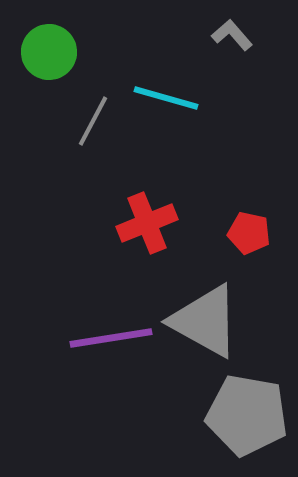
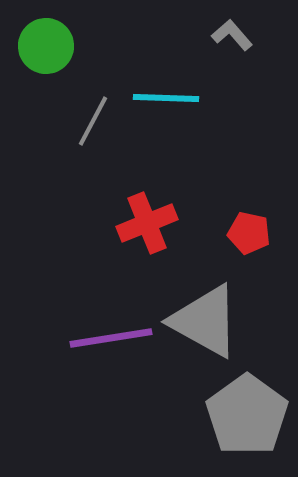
green circle: moved 3 px left, 6 px up
cyan line: rotated 14 degrees counterclockwise
gray pentagon: rotated 26 degrees clockwise
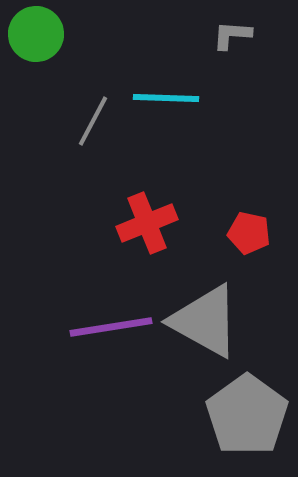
gray L-shape: rotated 45 degrees counterclockwise
green circle: moved 10 px left, 12 px up
purple line: moved 11 px up
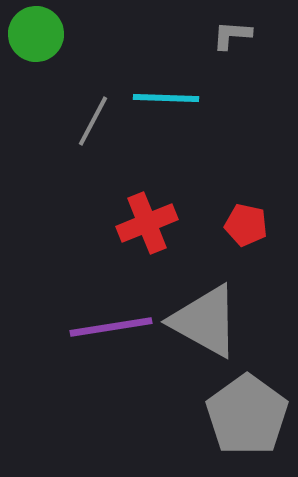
red pentagon: moved 3 px left, 8 px up
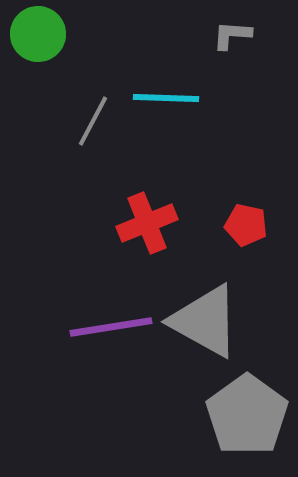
green circle: moved 2 px right
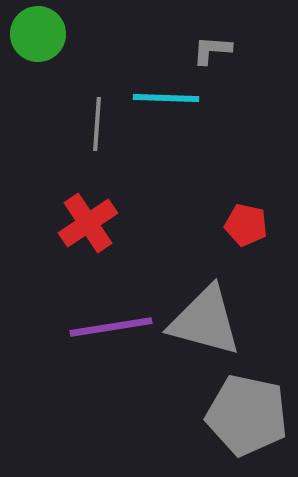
gray L-shape: moved 20 px left, 15 px down
gray line: moved 4 px right, 3 px down; rotated 24 degrees counterclockwise
red cross: moved 59 px left; rotated 12 degrees counterclockwise
gray triangle: rotated 14 degrees counterclockwise
gray pentagon: rotated 24 degrees counterclockwise
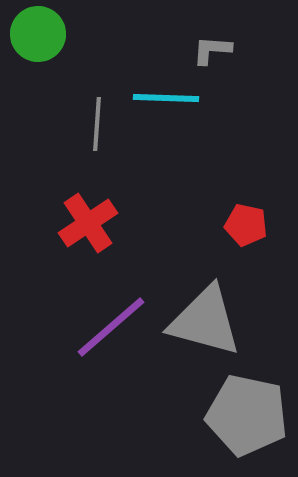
purple line: rotated 32 degrees counterclockwise
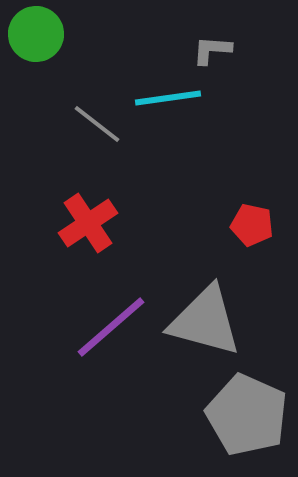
green circle: moved 2 px left
cyan line: moved 2 px right; rotated 10 degrees counterclockwise
gray line: rotated 56 degrees counterclockwise
red pentagon: moved 6 px right
gray pentagon: rotated 12 degrees clockwise
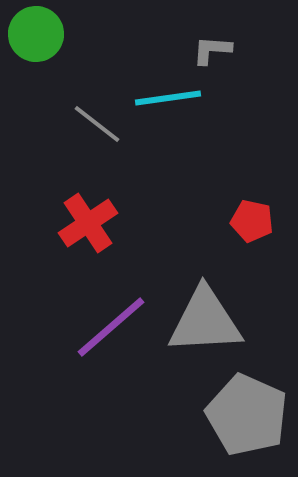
red pentagon: moved 4 px up
gray triangle: rotated 18 degrees counterclockwise
